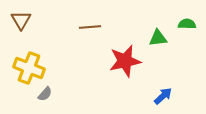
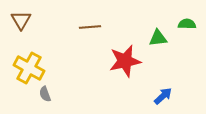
yellow cross: rotated 8 degrees clockwise
gray semicircle: rotated 119 degrees clockwise
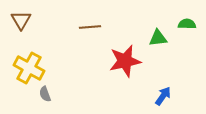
blue arrow: rotated 12 degrees counterclockwise
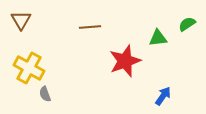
green semicircle: rotated 36 degrees counterclockwise
red star: rotated 8 degrees counterclockwise
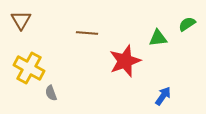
brown line: moved 3 px left, 6 px down; rotated 10 degrees clockwise
gray semicircle: moved 6 px right, 1 px up
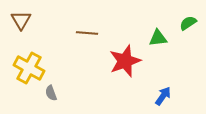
green semicircle: moved 1 px right, 1 px up
